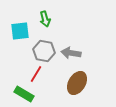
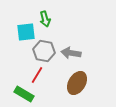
cyan square: moved 6 px right, 1 px down
red line: moved 1 px right, 1 px down
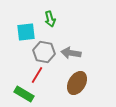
green arrow: moved 5 px right
gray hexagon: moved 1 px down
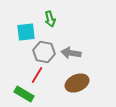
brown ellipse: rotated 35 degrees clockwise
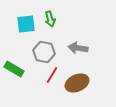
cyan square: moved 8 px up
gray arrow: moved 7 px right, 5 px up
red line: moved 15 px right
green rectangle: moved 10 px left, 25 px up
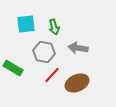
green arrow: moved 4 px right, 8 px down
green rectangle: moved 1 px left, 1 px up
red line: rotated 12 degrees clockwise
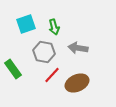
cyan square: rotated 12 degrees counterclockwise
green rectangle: moved 1 px down; rotated 24 degrees clockwise
